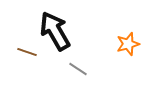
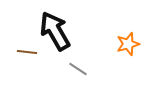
brown line: rotated 12 degrees counterclockwise
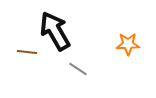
orange star: rotated 15 degrees clockwise
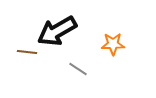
black arrow: moved 2 px right; rotated 90 degrees counterclockwise
orange star: moved 15 px left
